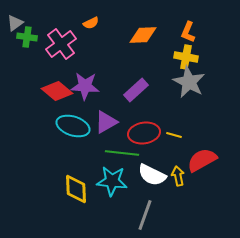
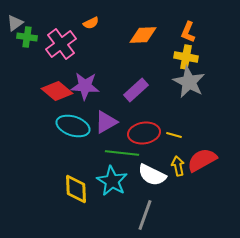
yellow arrow: moved 10 px up
cyan star: rotated 24 degrees clockwise
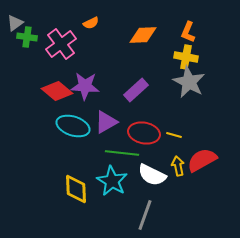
red ellipse: rotated 20 degrees clockwise
